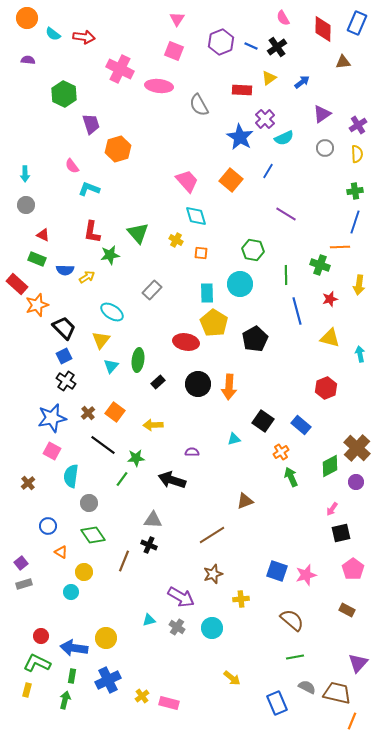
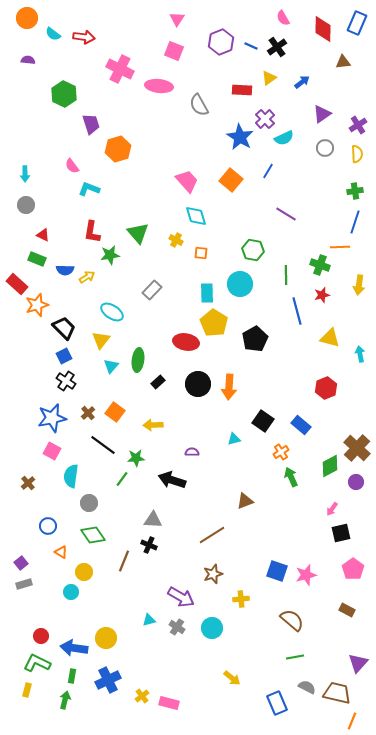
red star at (330, 299): moved 8 px left, 4 px up
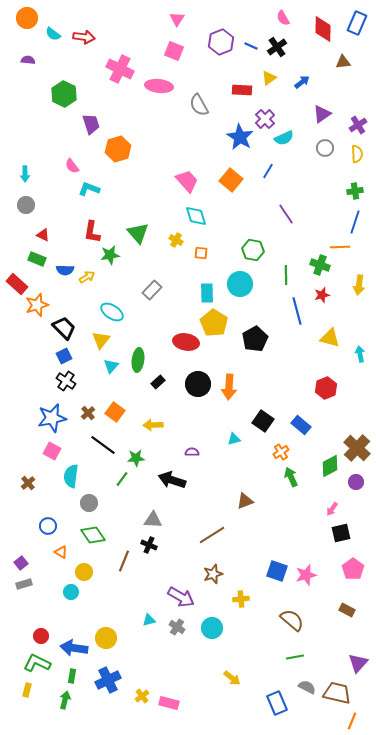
purple line at (286, 214): rotated 25 degrees clockwise
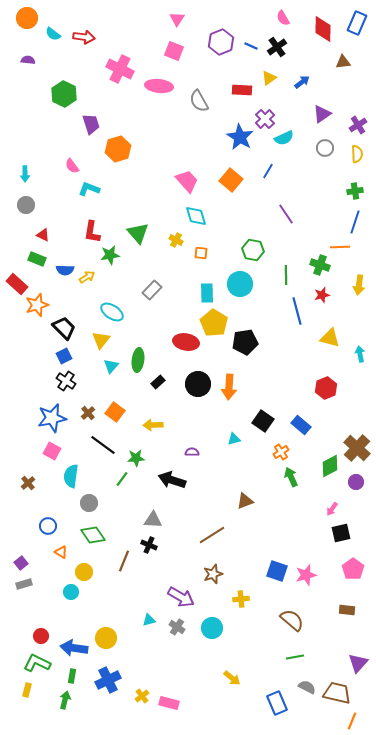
gray semicircle at (199, 105): moved 4 px up
black pentagon at (255, 339): moved 10 px left, 3 px down; rotated 20 degrees clockwise
brown rectangle at (347, 610): rotated 21 degrees counterclockwise
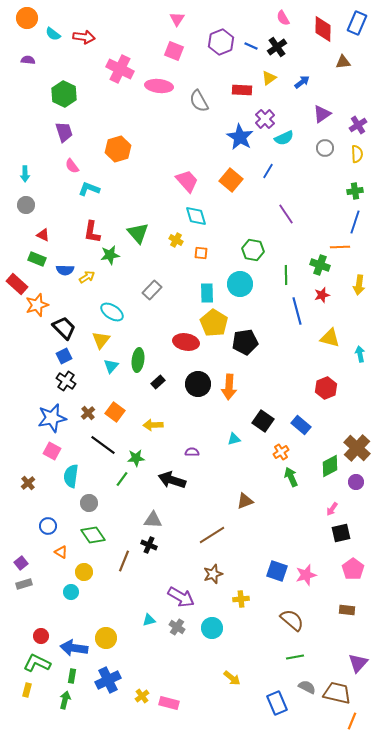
purple trapezoid at (91, 124): moved 27 px left, 8 px down
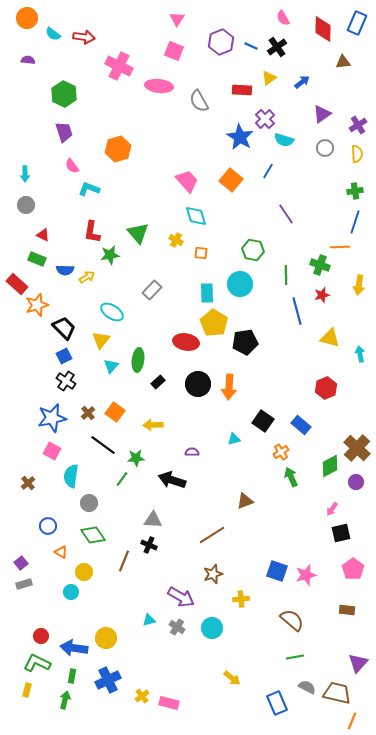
pink cross at (120, 69): moved 1 px left, 3 px up
cyan semicircle at (284, 138): moved 2 px down; rotated 42 degrees clockwise
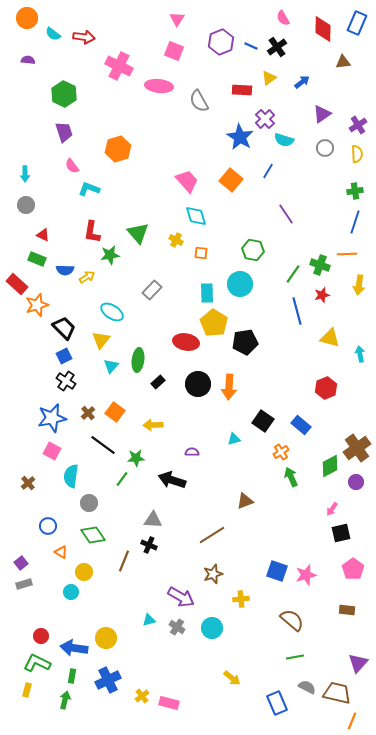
orange line at (340, 247): moved 7 px right, 7 px down
green line at (286, 275): moved 7 px right, 1 px up; rotated 36 degrees clockwise
brown cross at (357, 448): rotated 12 degrees clockwise
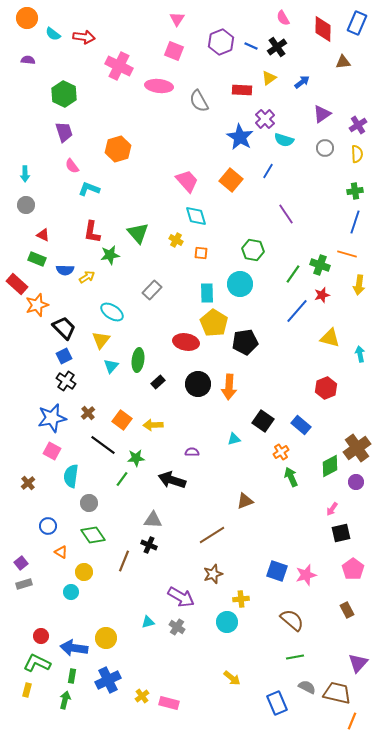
orange line at (347, 254): rotated 18 degrees clockwise
blue line at (297, 311): rotated 56 degrees clockwise
orange square at (115, 412): moved 7 px right, 8 px down
brown rectangle at (347, 610): rotated 56 degrees clockwise
cyan triangle at (149, 620): moved 1 px left, 2 px down
cyan circle at (212, 628): moved 15 px right, 6 px up
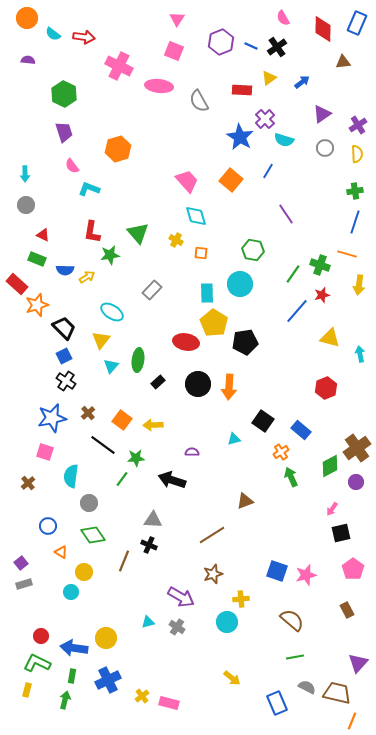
blue rectangle at (301, 425): moved 5 px down
pink square at (52, 451): moved 7 px left, 1 px down; rotated 12 degrees counterclockwise
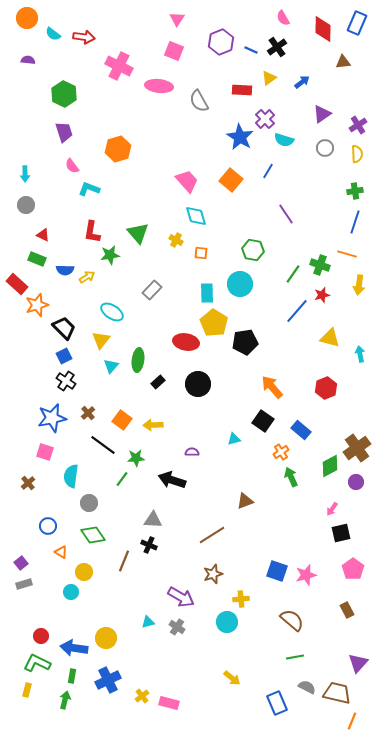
blue line at (251, 46): moved 4 px down
orange arrow at (229, 387): moved 43 px right; rotated 135 degrees clockwise
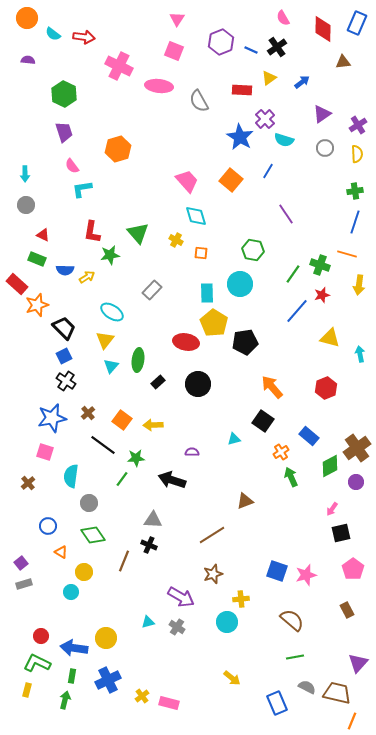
cyan L-shape at (89, 189): moved 7 px left; rotated 30 degrees counterclockwise
yellow triangle at (101, 340): moved 4 px right
blue rectangle at (301, 430): moved 8 px right, 6 px down
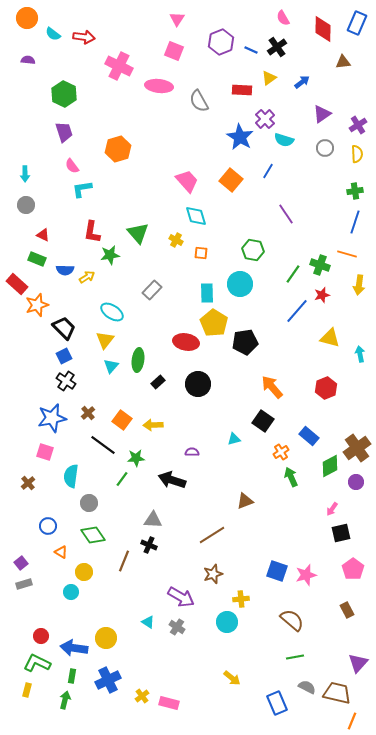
cyan triangle at (148, 622): rotated 48 degrees clockwise
